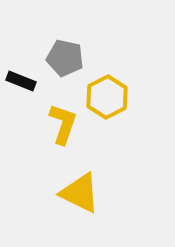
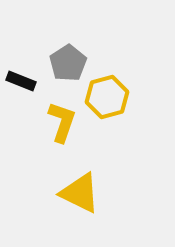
gray pentagon: moved 3 px right, 5 px down; rotated 27 degrees clockwise
yellow hexagon: rotated 12 degrees clockwise
yellow L-shape: moved 1 px left, 2 px up
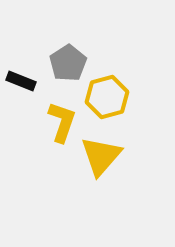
yellow triangle: moved 21 px right, 37 px up; rotated 45 degrees clockwise
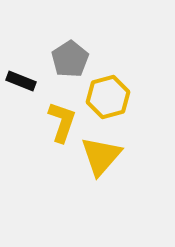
gray pentagon: moved 2 px right, 4 px up
yellow hexagon: moved 1 px right
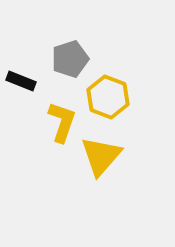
gray pentagon: rotated 15 degrees clockwise
yellow hexagon: rotated 24 degrees counterclockwise
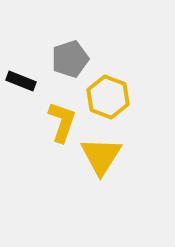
yellow triangle: rotated 9 degrees counterclockwise
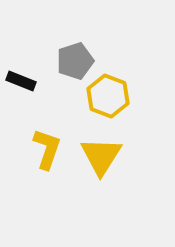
gray pentagon: moved 5 px right, 2 px down
yellow hexagon: moved 1 px up
yellow L-shape: moved 15 px left, 27 px down
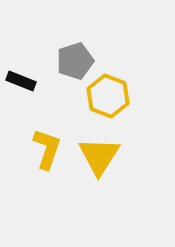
yellow triangle: moved 2 px left
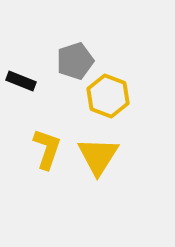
yellow triangle: moved 1 px left
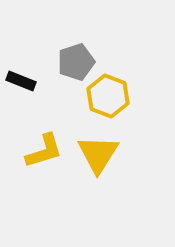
gray pentagon: moved 1 px right, 1 px down
yellow L-shape: moved 3 px left, 2 px down; rotated 54 degrees clockwise
yellow triangle: moved 2 px up
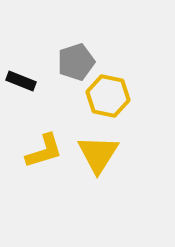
yellow hexagon: rotated 9 degrees counterclockwise
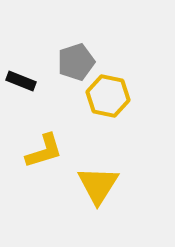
yellow triangle: moved 31 px down
